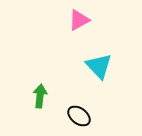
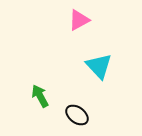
green arrow: rotated 35 degrees counterclockwise
black ellipse: moved 2 px left, 1 px up
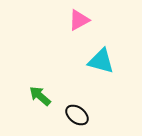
cyan triangle: moved 2 px right, 5 px up; rotated 32 degrees counterclockwise
green arrow: rotated 20 degrees counterclockwise
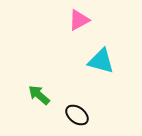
green arrow: moved 1 px left, 1 px up
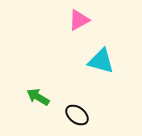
green arrow: moved 1 px left, 2 px down; rotated 10 degrees counterclockwise
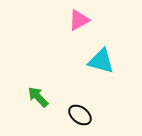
green arrow: rotated 15 degrees clockwise
black ellipse: moved 3 px right
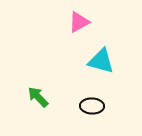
pink triangle: moved 2 px down
black ellipse: moved 12 px right, 9 px up; rotated 35 degrees counterclockwise
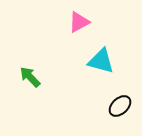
green arrow: moved 8 px left, 20 px up
black ellipse: moved 28 px right; rotated 45 degrees counterclockwise
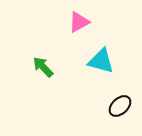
green arrow: moved 13 px right, 10 px up
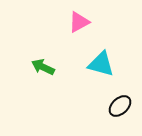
cyan triangle: moved 3 px down
green arrow: rotated 20 degrees counterclockwise
